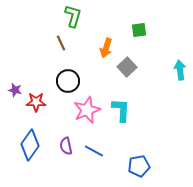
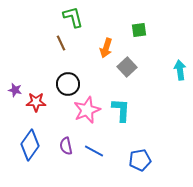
green L-shape: moved 1 px down; rotated 30 degrees counterclockwise
black circle: moved 3 px down
blue pentagon: moved 1 px right, 6 px up
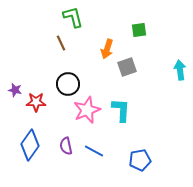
orange arrow: moved 1 px right, 1 px down
gray square: rotated 24 degrees clockwise
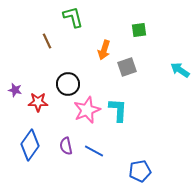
brown line: moved 14 px left, 2 px up
orange arrow: moved 3 px left, 1 px down
cyan arrow: rotated 48 degrees counterclockwise
red star: moved 2 px right
cyan L-shape: moved 3 px left
blue pentagon: moved 11 px down
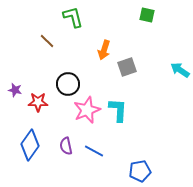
green square: moved 8 px right, 15 px up; rotated 21 degrees clockwise
brown line: rotated 21 degrees counterclockwise
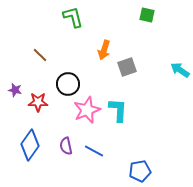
brown line: moved 7 px left, 14 px down
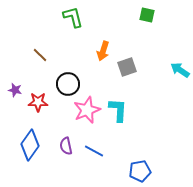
orange arrow: moved 1 px left, 1 px down
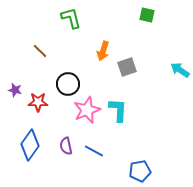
green L-shape: moved 2 px left, 1 px down
brown line: moved 4 px up
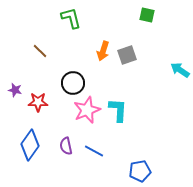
gray square: moved 12 px up
black circle: moved 5 px right, 1 px up
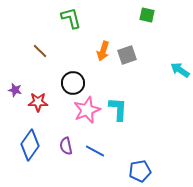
cyan L-shape: moved 1 px up
blue line: moved 1 px right
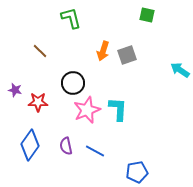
blue pentagon: moved 3 px left, 1 px down
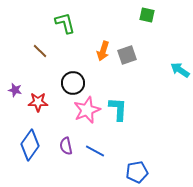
green L-shape: moved 6 px left, 5 px down
